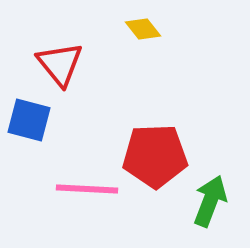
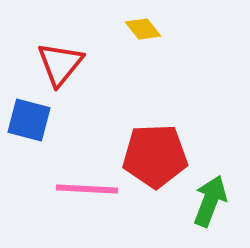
red triangle: rotated 18 degrees clockwise
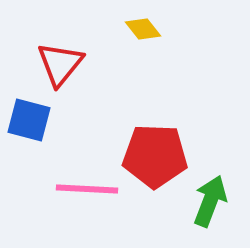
red pentagon: rotated 4 degrees clockwise
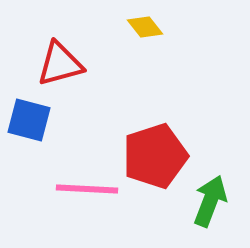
yellow diamond: moved 2 px right, 2 px up
red triangle: rotated 36 degrees clockwise
red pentagon: rotated 20 degrees counterclockwise
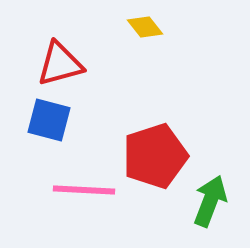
blue square: moved 20 px right
pink line: moved 3 px left, 1 px down
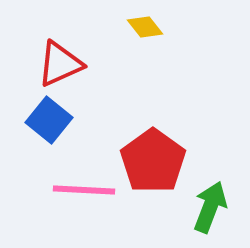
red triangle: rotated 9 degrees counterclockwise
blue square: rotated 24 degrees clockwise
red pentagon: moved 2 px left, 5 px down; rotated 18 degrees counterclockwise
green arrow: moved 6 px down
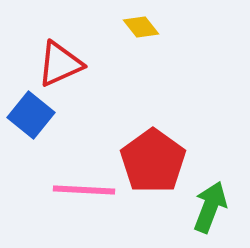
yellow diamond: moved 4 px left
blue square: moved 18 px left, 5 px up
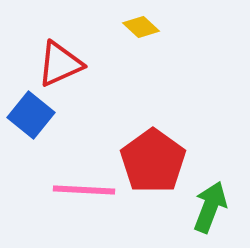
yellow diamond: rotated 9 degrees counterclockwise
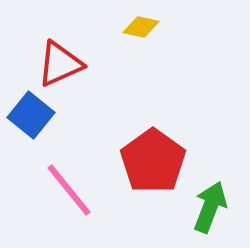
yellow diamond: rotated 30 degrees counterclockwise
pink line: moved 15 px left; rotated 48 degrees clockwise
